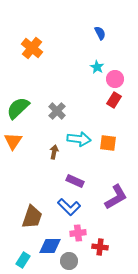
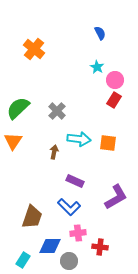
orange cross: moved 2 px right, 1 px down
pink circle: moved 1 px down
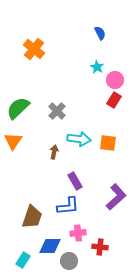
purple rectangle: rotated 36 degrees clockwise
purple L-shape: rotated 12 degrees counterclockwise
blue L-shape: moved 1 px left, 1 px up; rotated 50 degrees counterclockwise
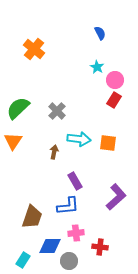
pink cross: moved 2 px left
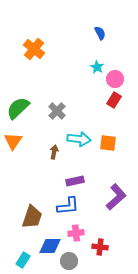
pink circle: moved 1 px up
purple rectangle: rotated 72 degrees counterclockwise
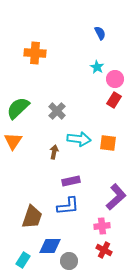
orange cross: moved 1 px right, 4 px down; rotated 35 degrees counterclockwise
purple rectangle: moved 4 px left
pink cross: moved 26 px right, 7 px up
red cross: moved 4 px right, 3 px down; rotated 21 degrees clockwise
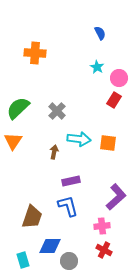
pink circle: moved 4 px right, 1 px up
blue L-shape: rotated 100 degrees counterclockwise
cyan rectangle: rotated 49 degrees counterclockwise
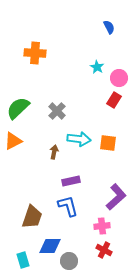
blue semicircle: moved 9 px right, 6 px up
orange triangle: rotated 30 degrees clockwise
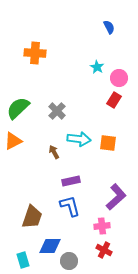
brown arrow: rotated 40 degrees counterclockwise
blue L-shape: moved 2 px right
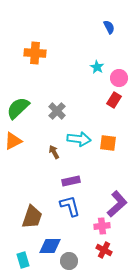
purple L-shape: moved 1 px right, 7 px down
